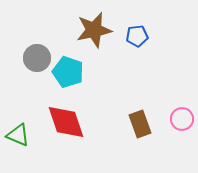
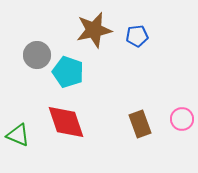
gray circle: moved 3 px up
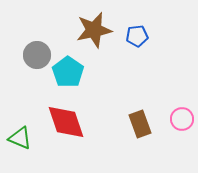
cyan pentagon: rotated 16 degrees clockwise
green triangle: moved 2 px right, 3 px down
